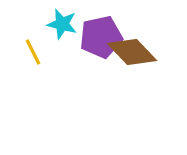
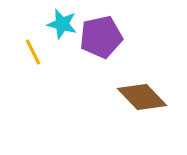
brown diamond: moved 10 px right, 45 px down
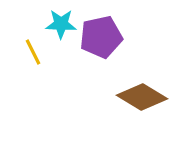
cyan star: moved 1 px left; rotated 12 degrees counterclockwise
brown diamond: rotated 15 degrees counterclockwise
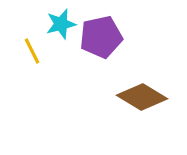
cyan star: rotated 16 degrees counterclockwise
yellow line: moved 1 px left, 1 px up
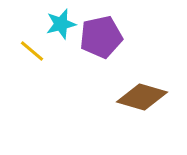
yellow line: rotated 24 degrees counterclockwise
brown diamond: rotated 15 degrees counterclockwise
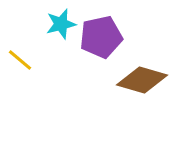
yellow line: moved 12 px left, 9 px down
brown diamond: moved 17 px up
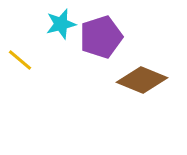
purple pentagon: rotated 6 degrees counterclockwise
brown diamond: rotated 6 degrees clockwise
